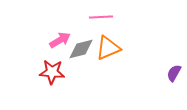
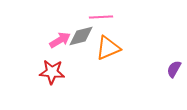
gray diamond: moved 13 px up
purple semicircle: moved 4 px up
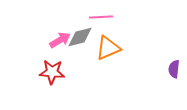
gray diamond: moved 1 px left, 1 px down
purple semicircle: rotated 24 degrees counterclockwise
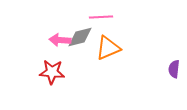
pink arrow: rotated 145 degrees counterclockwise
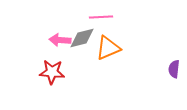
gray diamond: moved 2 px right, 1 px down
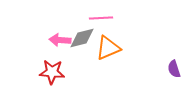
pink line: moved 1 px down
purple semicircle: rotated 24 degrees counterclockwise
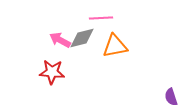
pink arrow: rotated 25 degrees clockwise
orange triangle: moved 7 px right, 2 px up; rotated 12 degrees clockwise
purple semicircle: moved 3 px left, 28 px down
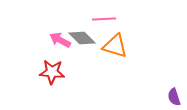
pink line: moved 3 px right, 1 px down
gray diamond: rotated 60 degrees clockwise
orange triangle: rotated 28 degrees clockwise
purple semicircle: moved 3 px right
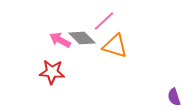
pink line: moved 2 px down; rotated 40 degrees counterclockwise
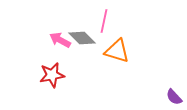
pink line: rotated 35 degrees counterclockwise
orange triangle: moved 2 px right, 5 px down
red star: moved 3 px down; rotated 15 degrees counterclockwise
purple semicircle: rotated 24 degrees counterclockwise
